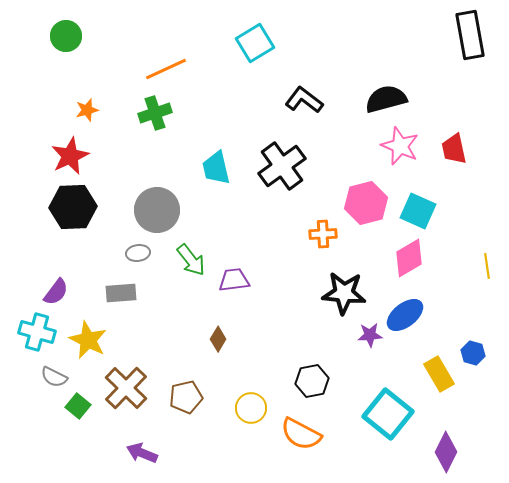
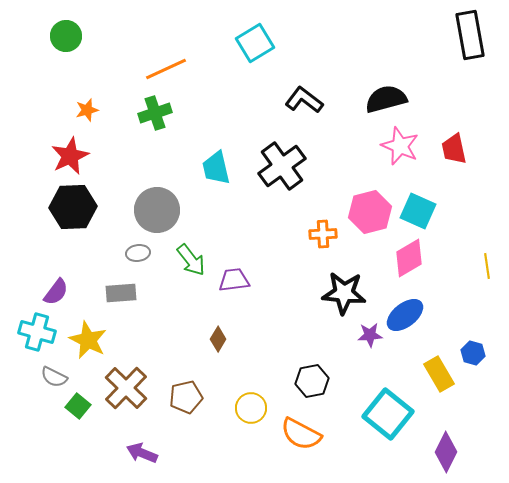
pink hexagon at (366, 203): moved 4 px right, 9 px down
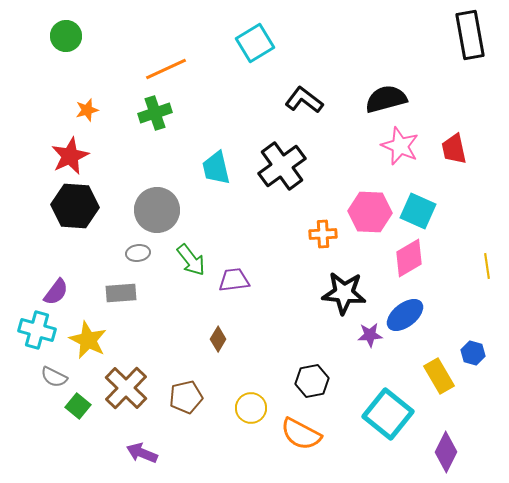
black hexagon at (73, 207): moved 2 px right, 1 px up; rotated 6 degrees clockwise
pink hexagon at (370, 212): rotated 18 degrees clockwise
cyan cross at (37, 332): moved 2 px up
yellow rectangle at (439, 374): moved 2 px down
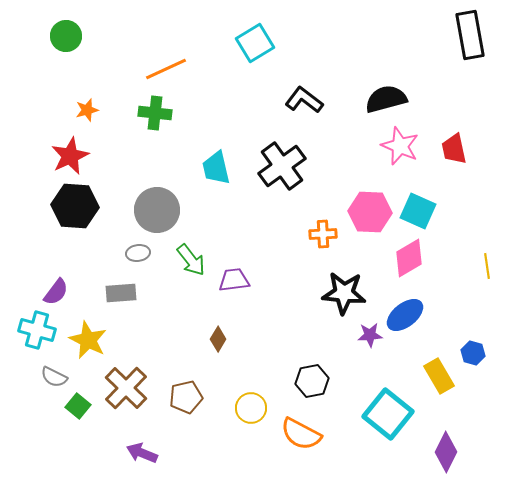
green cross at (155, 113): rotated 24 degrees clockwise
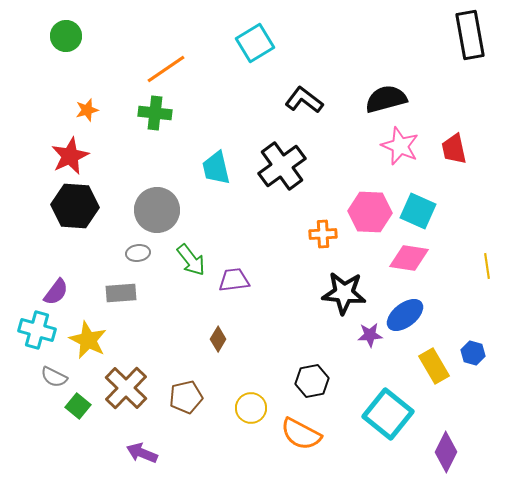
orange line at (166, 69): rotated 9 degrees counterclockwise
pink diamond at (409, 258): rotated 39 degrees clockwise
yellow rectangle at (439, 376): moved 5 px left, 10 px up
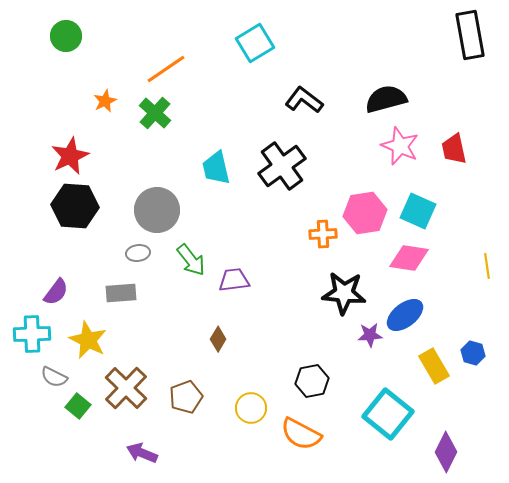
orange star at (87, 110): moved 18 px right, 9 px up; rotated 10 degrees counterclockwise
green cross at (155, 113): rotated 36 degrees clockwise
pink hexagon at (370, 212): moved 5 px left, 1 px down; rotated 12 degrees counterclockwise
cyan cross at (37, 330): moved 5 px left, 4 px down; rotated 18 degrees counterclockwise
brown pentagon at (186, 397): rotated 8 degrees counterclockwise
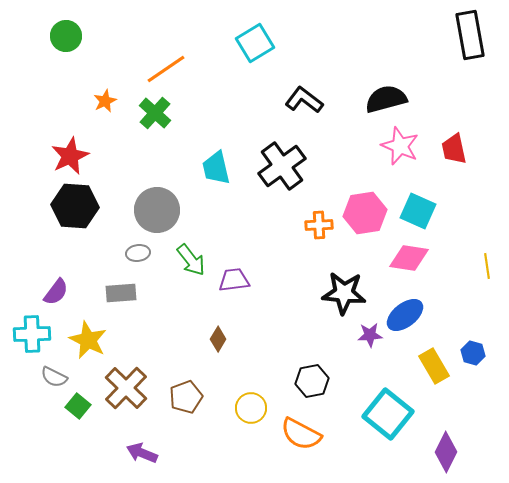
orange cross at (323, 234): moved 4 px left, 9 px up
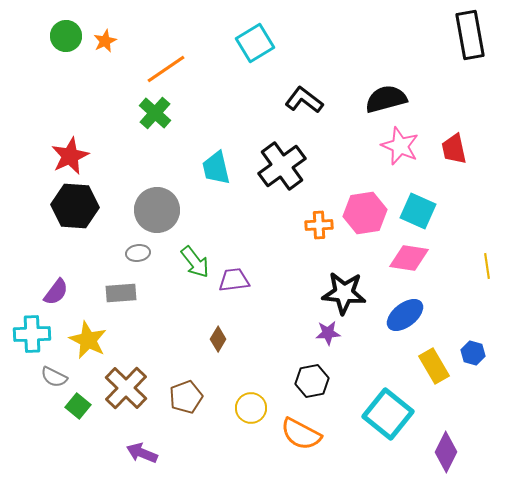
orange star at (105, 101): moved 60 px up
green arrow at (191, 260): moved 4 px right, 2 px down
purple star at (370, 335): moved 42 px left, 2 px up
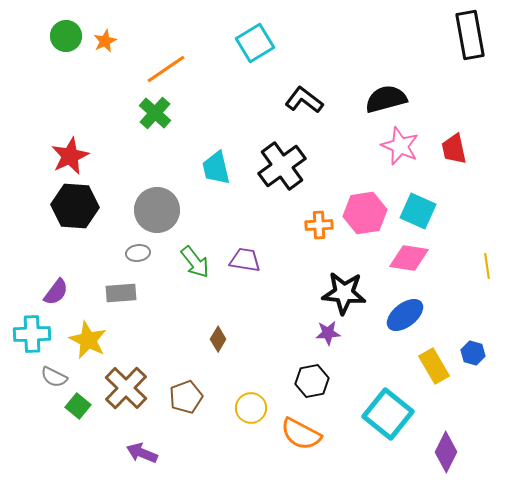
purple trapezoid at (234, 280): moved 11 px right, 20 px up; rotated 16 degrees clockwise
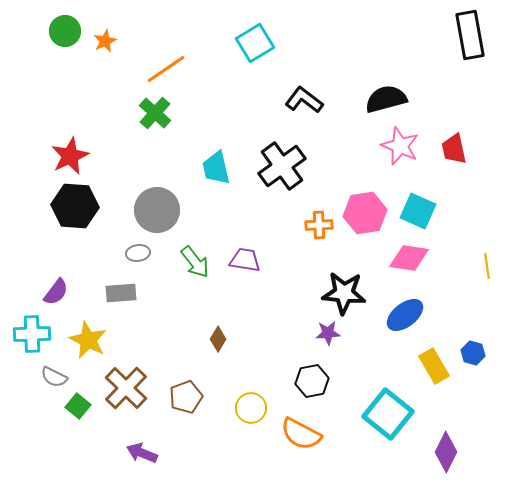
green circle at (66, 36): moved 1 px left, 5 px up
